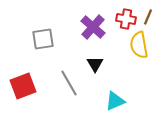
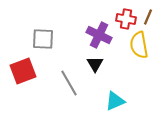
purple cross: moved 6 px right, 8 px down; rotated 15 degrees counterclockwise
gray square: rotated 10 degrees clockwise
red square: moved 15 px up
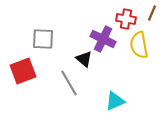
brown line: moved 4 px right, 4 px up
purple cross: moved 4 px right, 4 px down
black triangle: moved 11 px left, 5 px up; rotated 18 degrees counterclockwise
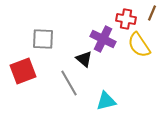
yellow semicircle: rotated 24 degrees counterclockwise
cyan triangle: moved 9 px left; rotated 10 degrees clockwise
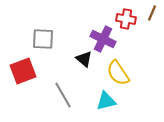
yellow semicircle: moved 21 px left, 28 px down
gray line: moved 6 px left, 12 px down
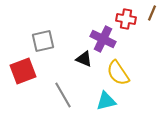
gray square: moved 2 px down; rotated 15 degrees counterclockwise
black triangle: rotated 18 degrees counterclockwise
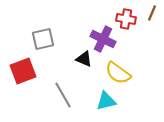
gray square: moved 2 px up
yellow semicircle: rotated 20 degrees counterclockwise
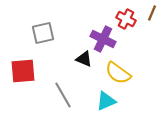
red cross: rotated 18 degrees clockwise
gray square: moved 6 px up
red square: rotated 16 degrees clockwise
cyan triangle: rotated 10 degrees counterclockwise
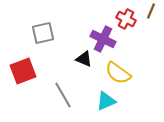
brown line: moved 1 px left, 2 px up
red square: rotated 16 degrees counterclockwise
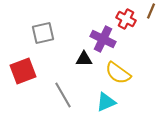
black triangle: rotated 24 degrees counterclockwise
cyan triangle: moved 1 px down
